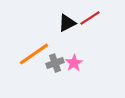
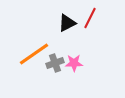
red line: rotated 30 degrees counterclockwise
pink star: rotated 30 degrees clockwise
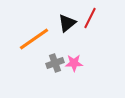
black triangle: rotated 12 degrees counterclockwise
orange line: moved 15 px up
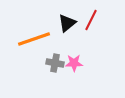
red line: moved 1 px right, 2 px down
orange line: rotated 16 degrees clockwise
gray cross: rotated 30 degrees clockwise
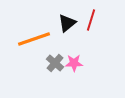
red line: rotated 10 degrees counterclockwise
gray cross: rotated 30 degrees clockwise
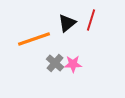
pink star: moved 1 px left, 1 px down
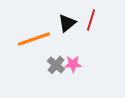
gray cross: moved 1 px right, 2 px down
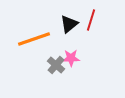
black triangle: moved 2 px right, 1 px down
pink star: moved 2 px left, 6 px up
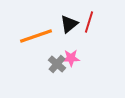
red line: moved 2 px left, 2 px down
orange line: moved 2 px right, 3 px up
gray cross: moved 1 px right, 1 px up
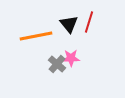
black triangle: rotated 30 degrees counterclockwise
orange line: rotated 8 degrees clockwise
